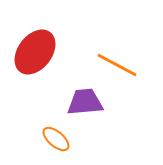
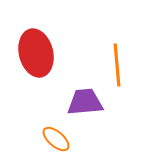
red ellipse: moved 1 px right, 1 px down; rotated 51 degrees counterclockwise
orange line: rotated 57 degrees clockwise
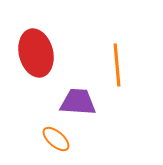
purple trapezoid: moved 7 px left; rotated 9 degrees clockwise
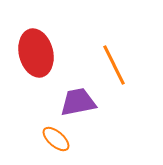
orange line: moved 3 px left; rotated 21 degrees counterclockwise
purple trapezoid: rotated 15 degrees counterclockwise
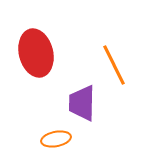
purple trapezoid: moved 4 px right, 1 px down; rotated 78 degrees counterclockwise
orange ellipse: rotated 52 degrees counterclockwise
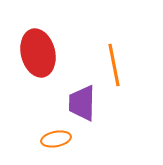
red ellipse: moved 2 px right
orange line: rotated 15 degrees clockwise
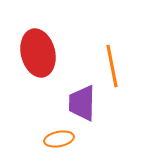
orange line: moved 2 px left, 1 px down
orange ellipse: moved 3 px right
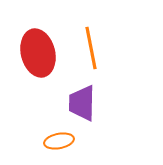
orange line: moved 21 px left, 18 px up
orange ellipse: moved 2 px down
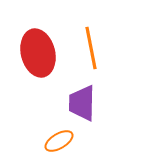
orange ellipse: rotated 20 degrees counterclockwise
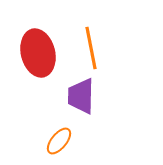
purple trapezoid: moved 1 px left, 7 px up
orange ellipse: rotated 20 degrees counterclockwise
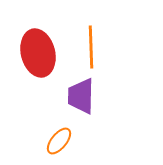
orange line: moved 1 px up; rotated 9 degrees clockwise
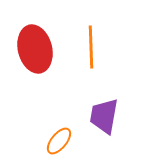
red ellipse: moved 3 px left, 4 px up
purple trapezoid: moved 23 px right, 20 px down; rotated 9 degrees clockwise
